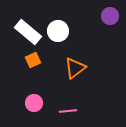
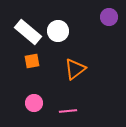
purple circle: moved 1 px left, 1 px down
orange square: moved 1 px left, 1 px down; rotated 14 degrees clockwise
orange triangle: moved 1 px down
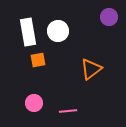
white rectangle: rotated 40 degrees clockwise
orange square: moved 6 px right, 1 px up
orange triangle: moved 16 px right
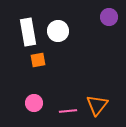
orange triangle: moved 6 px right, 36 px down; rotated 15 degrees counterclockwise
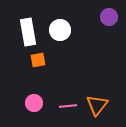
white circle: moved 2 px right, 1 px up
pink line: moved 5 px up
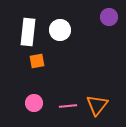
white rectangle: rotated 16 degrees clockwise
orange square: moved 1 px left, 1 px down
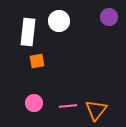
white circle: moved 1 px left, 9 px up
orange triangle: moved 1 px left, 5 px down
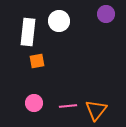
purple circle: moved 3 px left, 3 px up
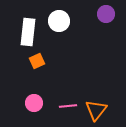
orange square: rotated 14 degrees counterclockwise
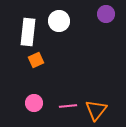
orange square: moved 1 px left, 1 px up
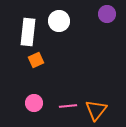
purple circle: moved 1 px right
